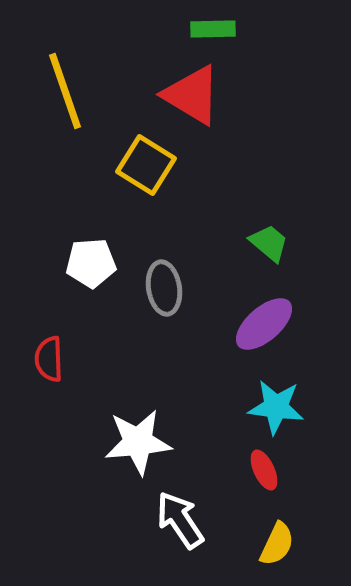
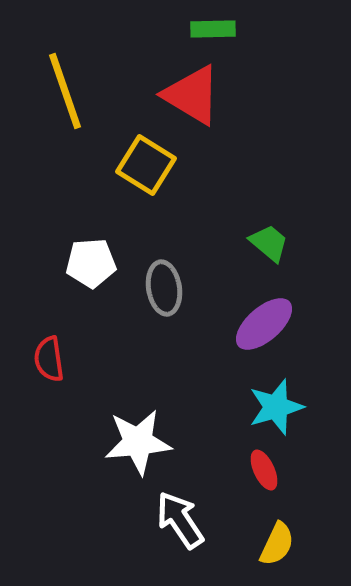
red semicircle: rotated 6 degrees counterclockwise
cyan star: rotated 24 degrees counterclockwise
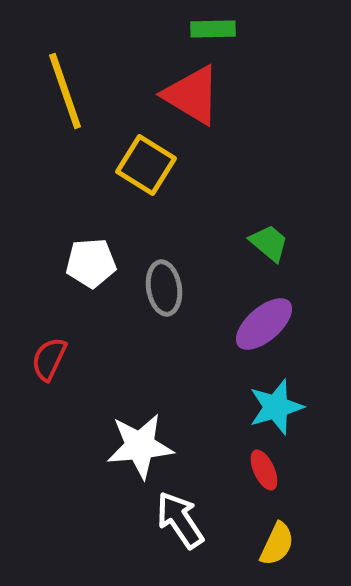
red semicircle: rotated 33 degrees clockwise
white star: moved 2 px right, 4 px down
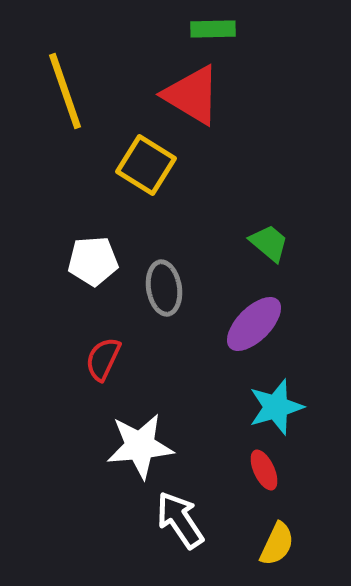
white pentagon: moved 2 px right, 2 px up
purple ellipse: moved 10 px left; rotated 4 degrees counterclockwise
red semicircle: moved 54 px right
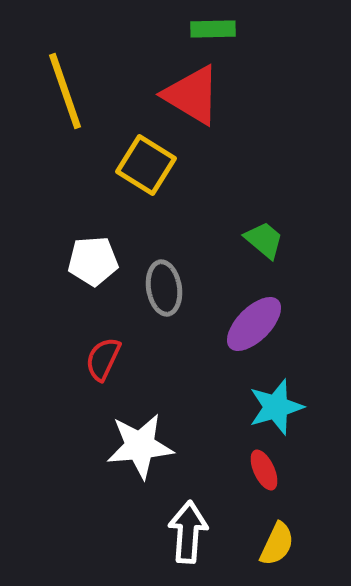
green trapezoid: moved 5 px left, 3 px up
white arrow: moved 8 px right, 12 px down; rotated 38 degrees clockwise
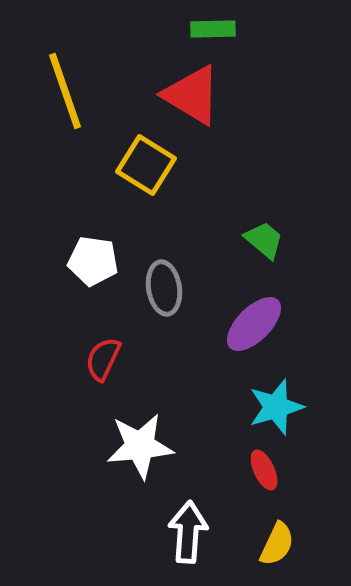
white pentagon: rotated 12 degrees clockwise
